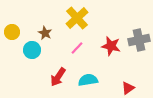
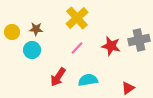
brown star: moved 9 px left, 4 px up; rotated 24 degrees counterclockwise
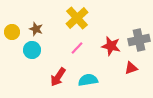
brown star: rotated 16 degrees clockwise
red triangle: moved 3 px right, 20 px up; rotated 16 degrees clockwise
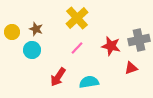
cyan semicircle: moved 1 px right, 2 px down
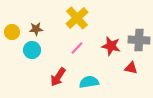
brown star: rotated 24 degrees counterclockwise
gray cross: rotated 15 degrees clockwise
red triangle: rotated 32 degrees clockwise
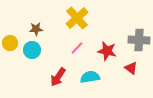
yellow circle: moved 2 px left, 11 px down
red star: moved 4 px left, 5 px down
red triangle: rotated 24 degrees clockwise
cyan semicircle: moved 1 px right, 5 px up
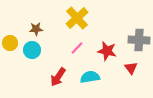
red triangle: rotated 16 degrees clockwise
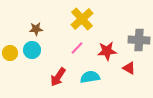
yellow cross: moved 5 px right, 1 px down
yellow circle: moved 10 px down
red star: rotated 18 degrees counterclockwise
red triangle: moved 2 px left; rotated 24 degrees counterclockwise
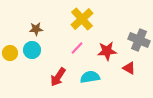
gray cross: rotated 20 degrees clockwise
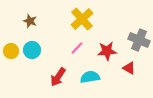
brown star: moved 6 px left, 8 px up; rotated 24 degrees clockwise
yellow circle: moved 1 px right, 2 px up
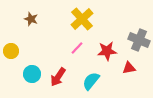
brown star: moved 1 px right, 2 px up
cyan circle: moved 24 px down
red triangle: rotated 40 degrees counterclockwise
cyan semicircle: moved 1 px right, 4 px down; rotated 42 degrees counterclockwise
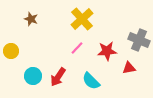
cyan circle: moved 1 px right, 2 px down
cyan semicircle: rotated 84 degrees counterclockwise
